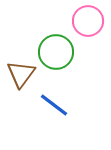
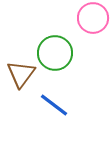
pink circle: moved 5 px right, 3 px up
green circle: moved 1 px left, 1 px down
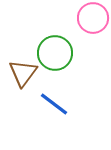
brown triangle: moved 2 px right, 1 px up
blue line: moved 1 px up
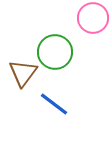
green circle: moved 1 px up
